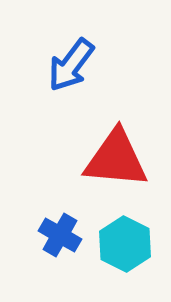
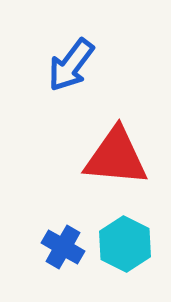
red triangle: moved 2 px up
blue cross: moved 3 px right, 12 px down
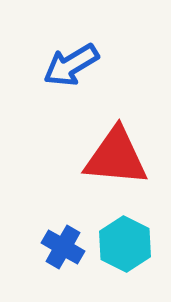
blue arrow: rotated 22 degrees clockwise
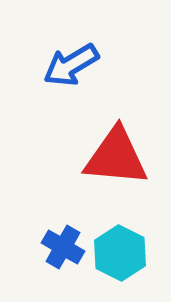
cyan hexagon: moved 5 px left, 9 px down
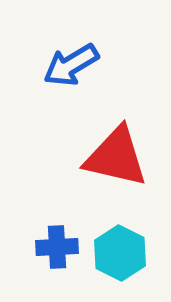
red triangle: rotated 8 degrees clockwise
blue cross: moved 6 px left; rotated 33 degrees counterclockwise
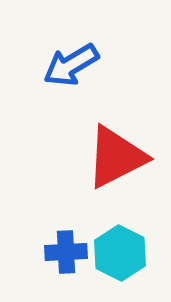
red triangle: rotated 40 degrees counterclockwise
blue cross: moved 9 px right, 5 px down
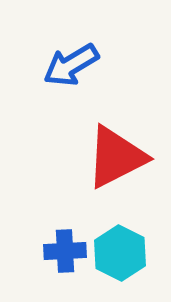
blue cross: moved 1 px left, 1 px up
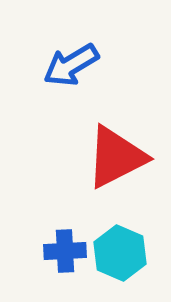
cyan hexagon: rotated 4 degrees counterclockwise
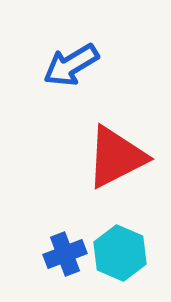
blue cross: moved 3 px down; rotated 18 degrees counterclockwise
